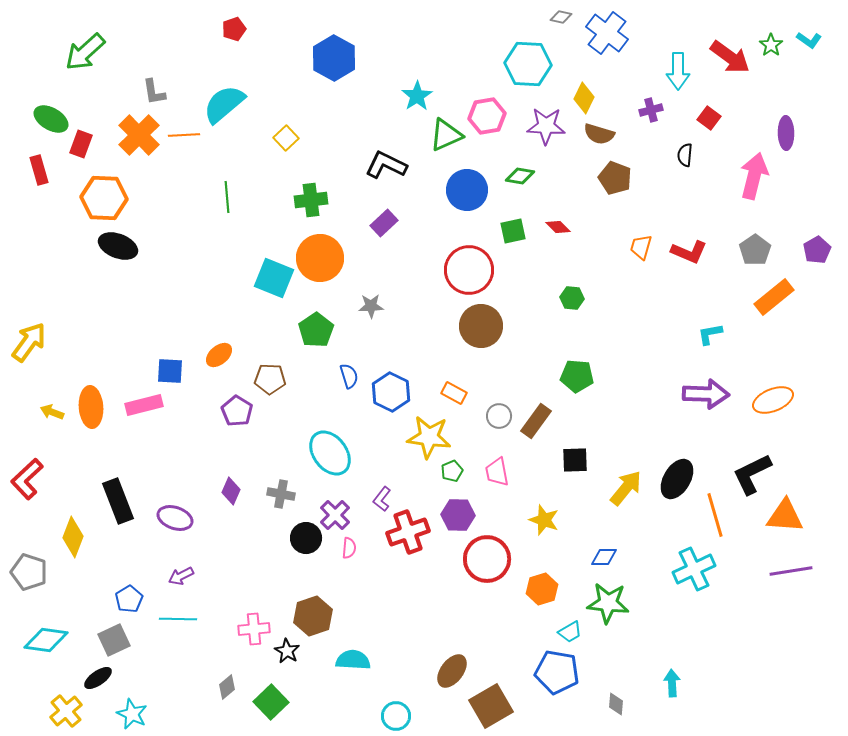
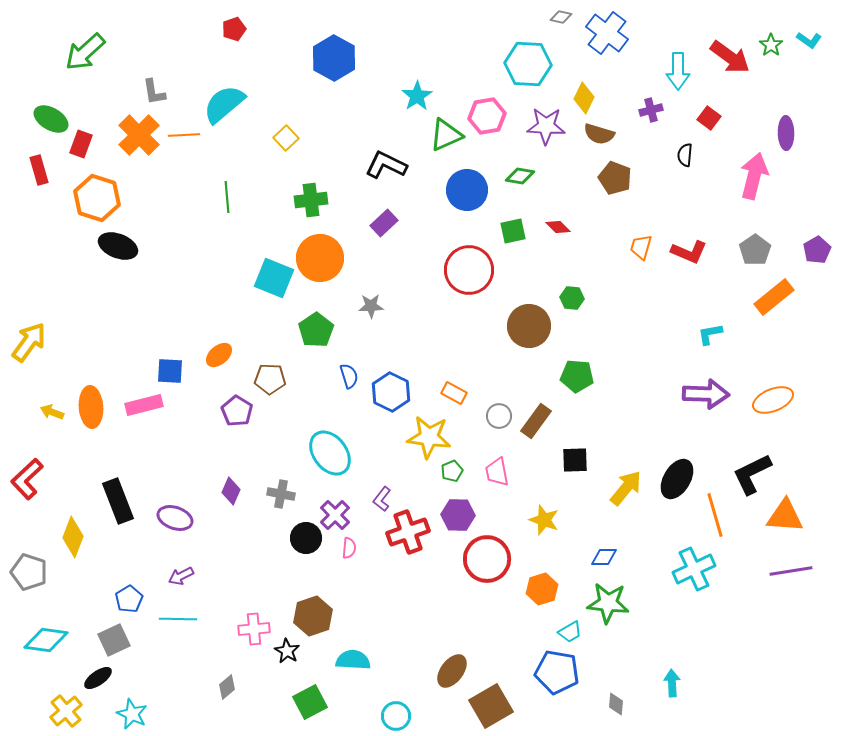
orange hexagon at (104, 198): moved 7 px left; rotated 15 degrees clockwise
brown circle at (481, 326): moved 48 px right
green square at (271, 702): moved 39 px right; rotated 16 degrees clockwise
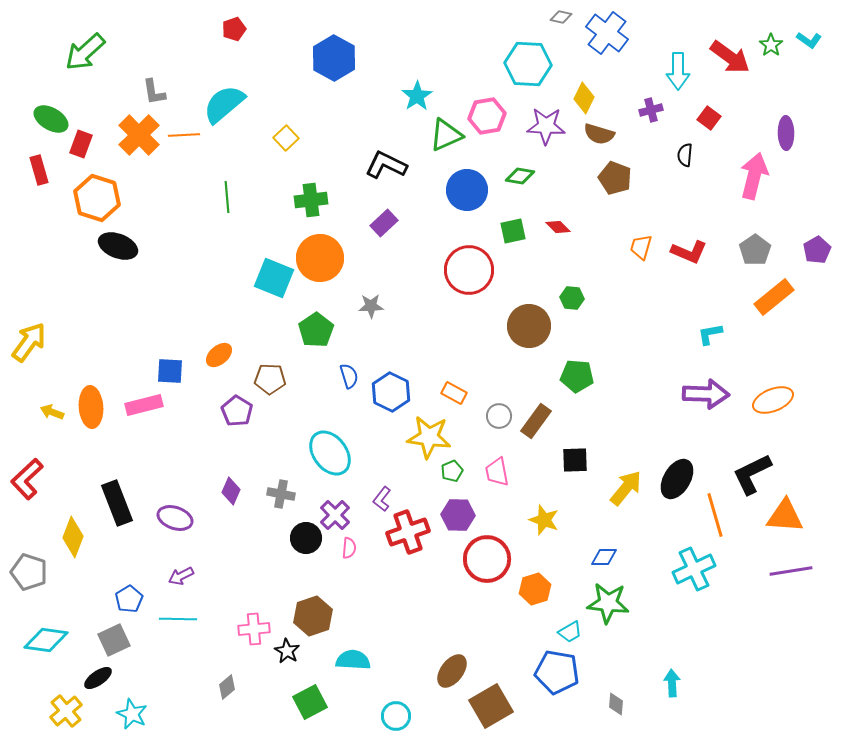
black rectangle at (118, 501): moved 1 px left, 2 px down
orange hexagon at (542, 589): moved 7 px left
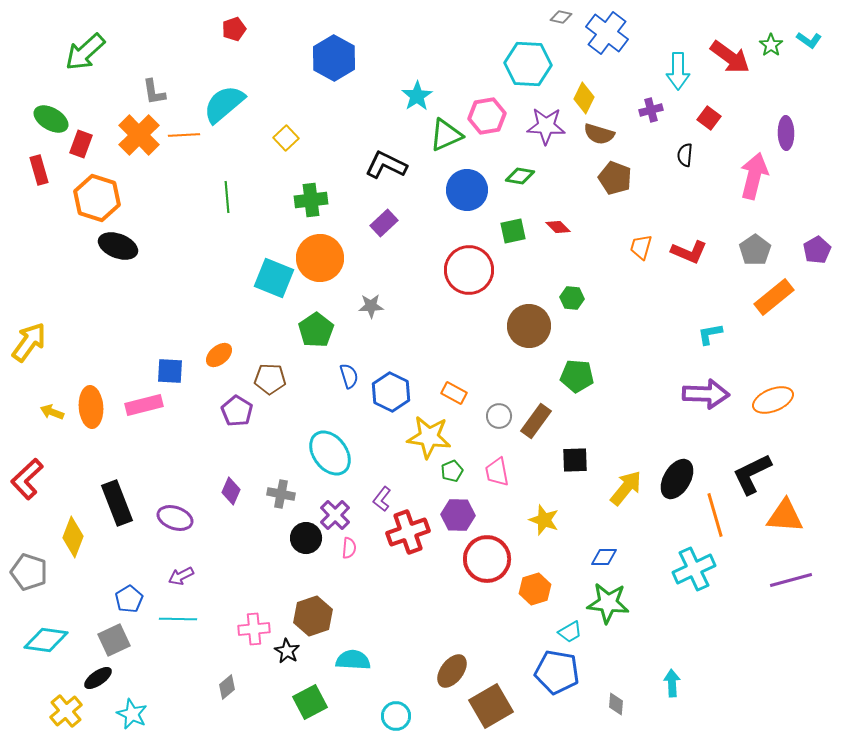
purple line at (791, 571): moved 9 px down; rotated 6 degrees counterclockwise
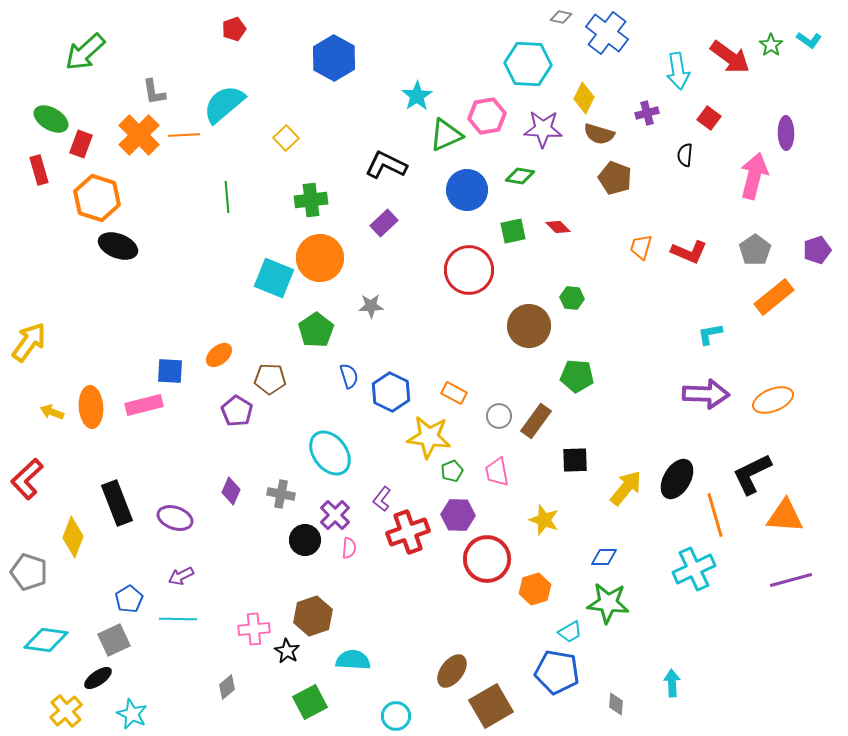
cyan arrow at (678, 71): rotated 9 degrees counterclockwise
purple cross at (651, 110): moved 4 px left, 3 px down
purple star at (546, 126): moved 3 px left, 3 px down
purple pentagon at (817, 250): rotated 12 degrees clockwise
black circle at (306, 538): moved 1 px left, 2 px down
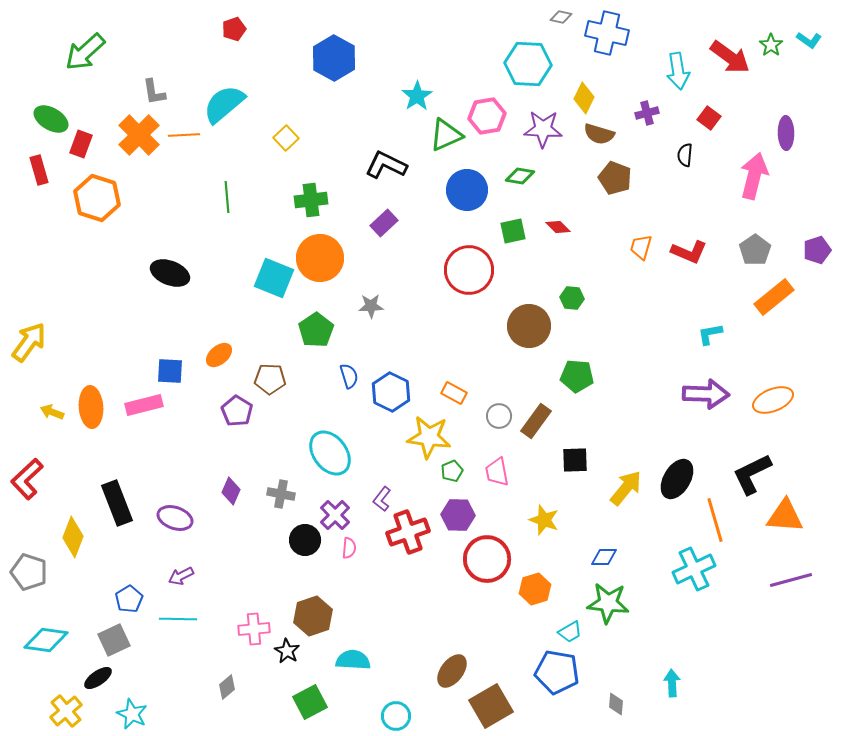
blue cross at (607, 33): rotated 24 degrees counterclockwise
black ellipse at (118, 246): moved 52 px right, 27 px down
orange line at (715, 515): moved 5 px down
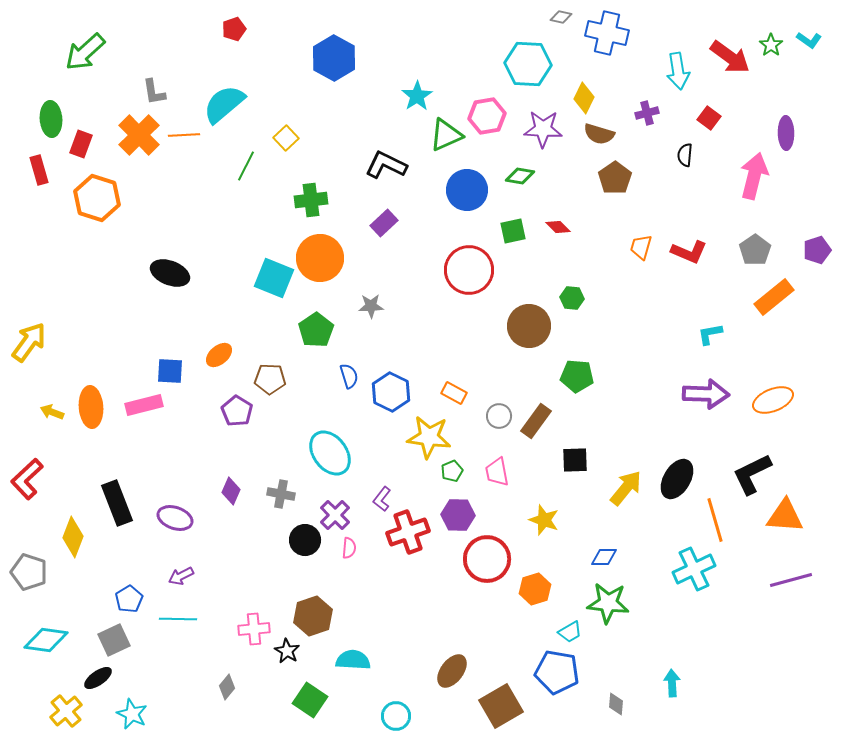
green ellipse at (51, 119): rotated 56 degrees clockwise
brown pentagon at (615, 178): rotated 16 degrees clockwise
green line at (227, 197): moved 19 px right, 31 px up; rotated 32 degrees clockwise
gray diamond at (227, 687): rotated 10 degrees counterclockwise
green square at (310, 702): moved 2 px up; rotated 28 degrees counterclockwise
brown square at (491, 706): moved 10 px right
